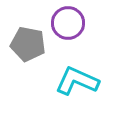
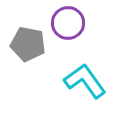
cyan L-shape: moved 8 px right; rotated 30 degrees clockwise
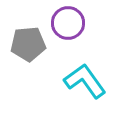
gray pentagon: rotated 16 degrees counterclockwise
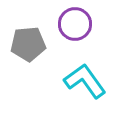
purple circle: moved 7 px right, 1 px down
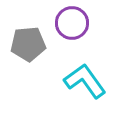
purple circle: moved 3 px left, 1 px up
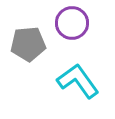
cyan L-shape: moved 7 px left
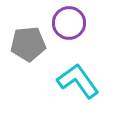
purple circle: moved 3 px left
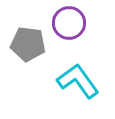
gray pentagon: rotated 12 degrees clockwise
